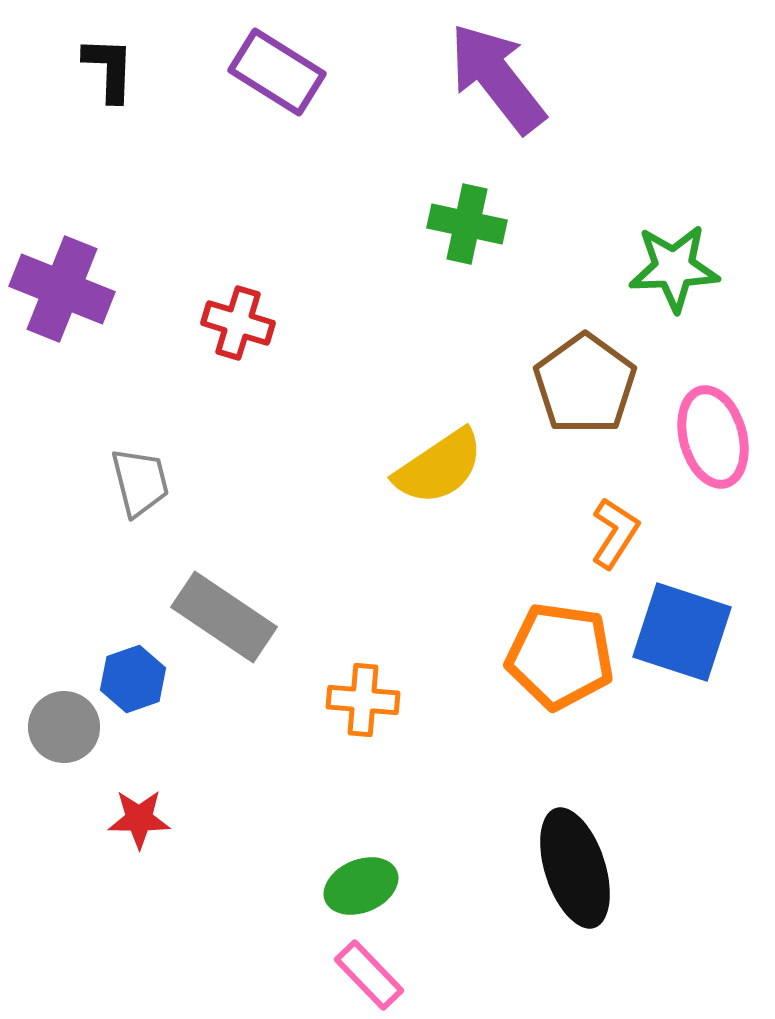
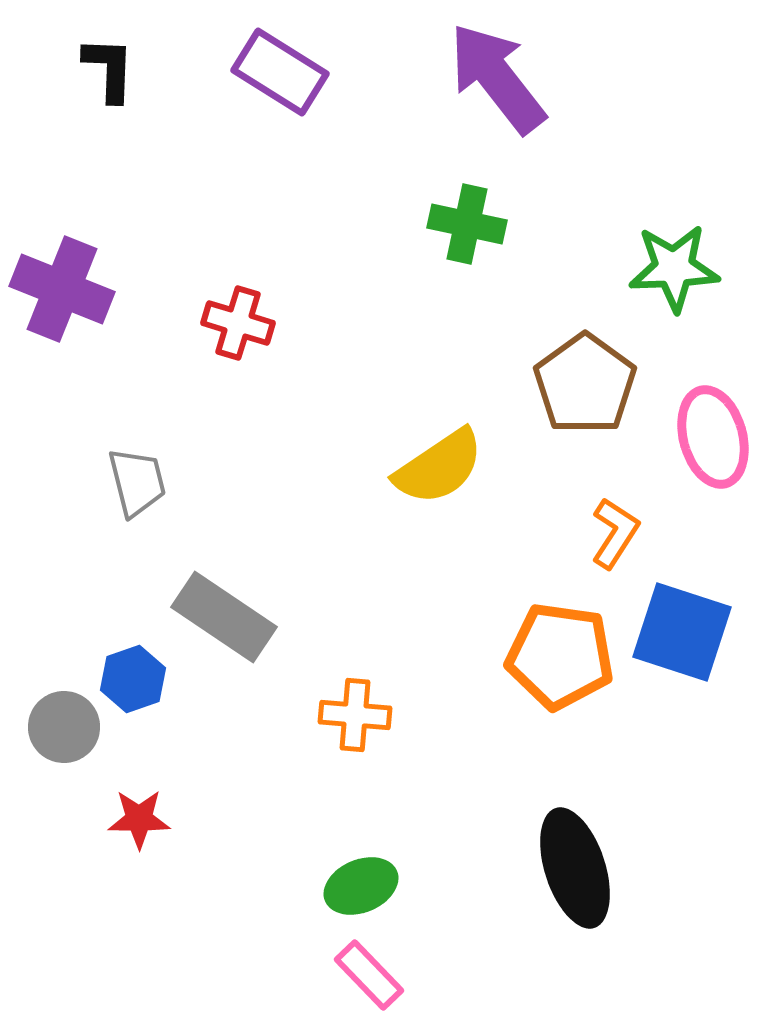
purple rectangle: moved 3 px right
gray trapezoid: moved 3 px left
orange cross: moved 8 px left, 15 px down
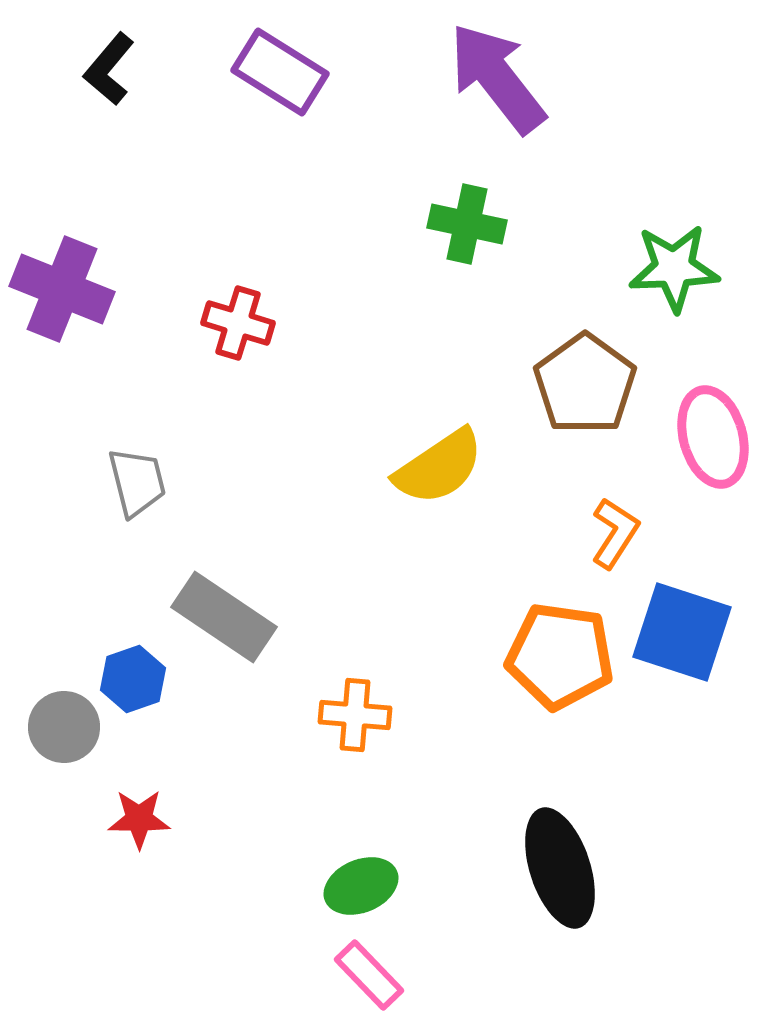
black L-shape: rotated 142 degrees counterclockwise
black ellipse: moved 15 px left
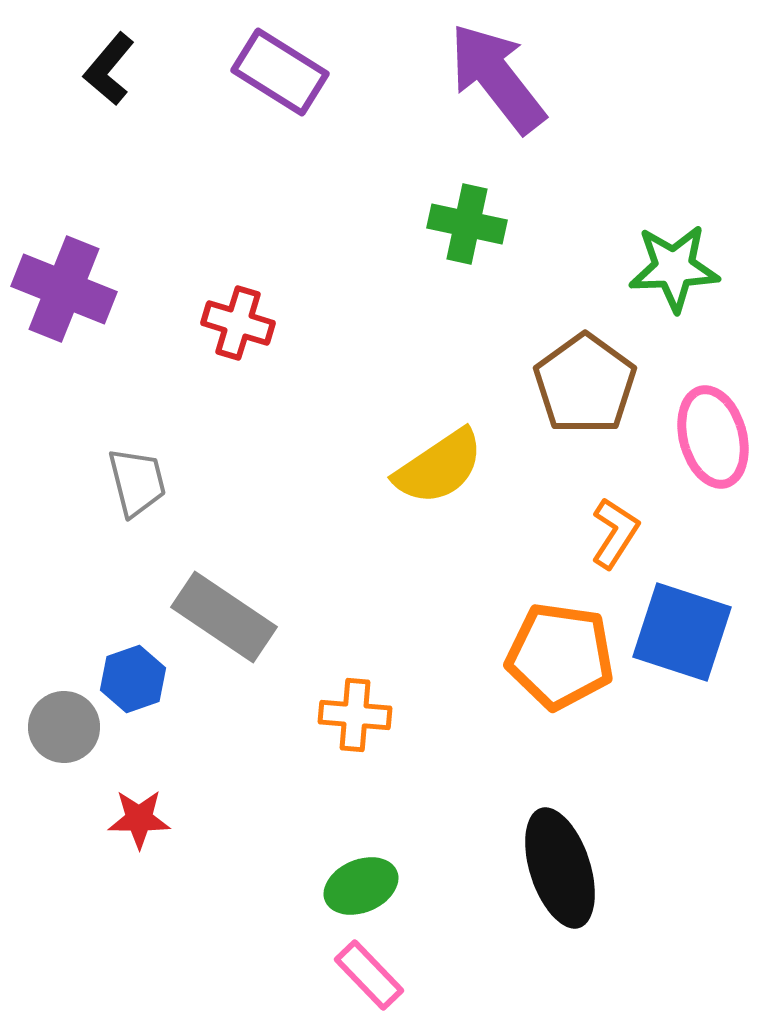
purple cross: moved 2 px right
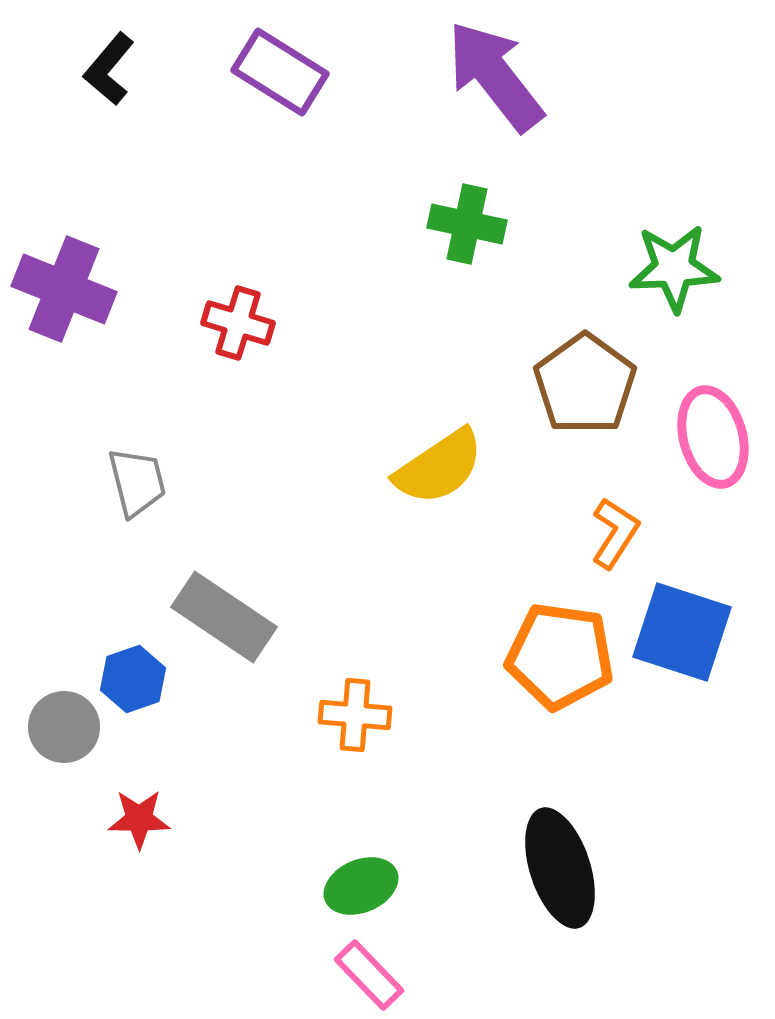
purple arrow: moved 2 px left, 2 px up
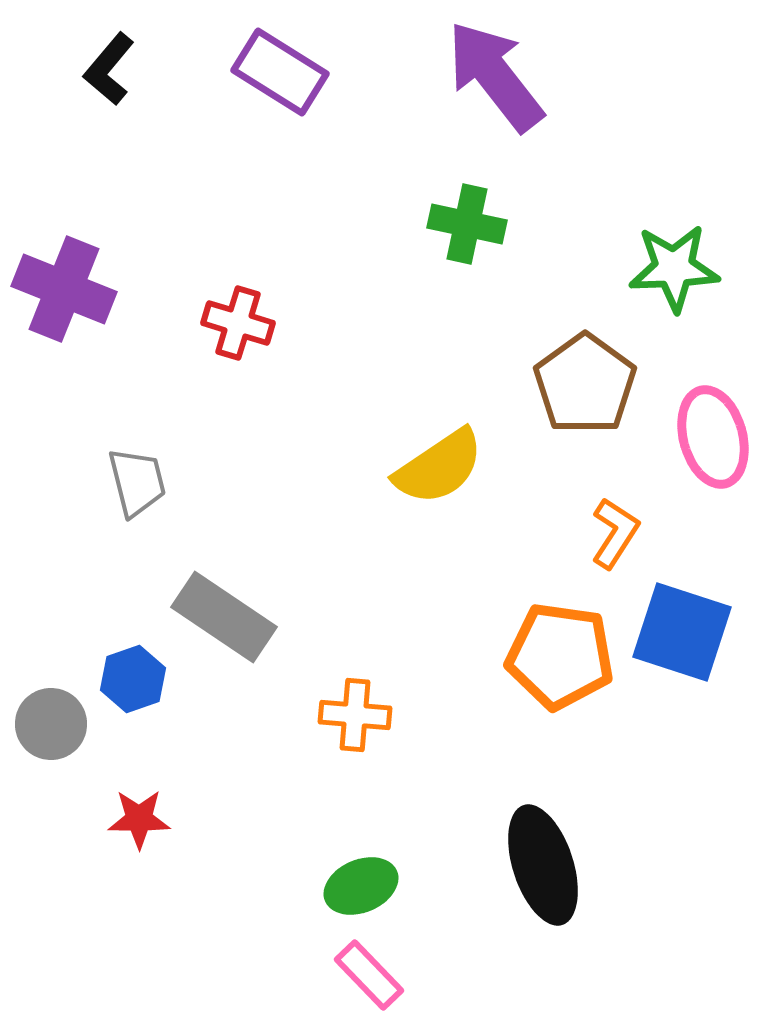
gray circle: moved 13 px left, 3 px up
black ellipse: moved 17 px left, 3 px up
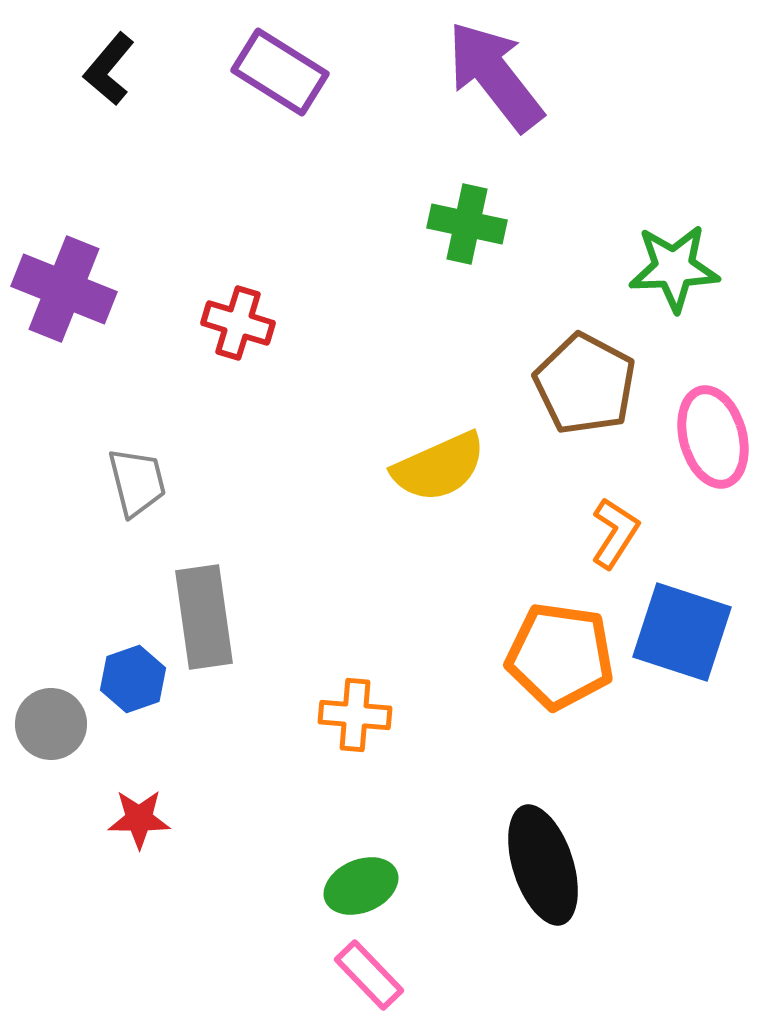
brown pentagon: rotated 8 degrees counterclockwise
yellow semicircle: rotated 10 degrees clockwise
gray rectangle: moved 20 px left; rotated 48 degrees clockwise
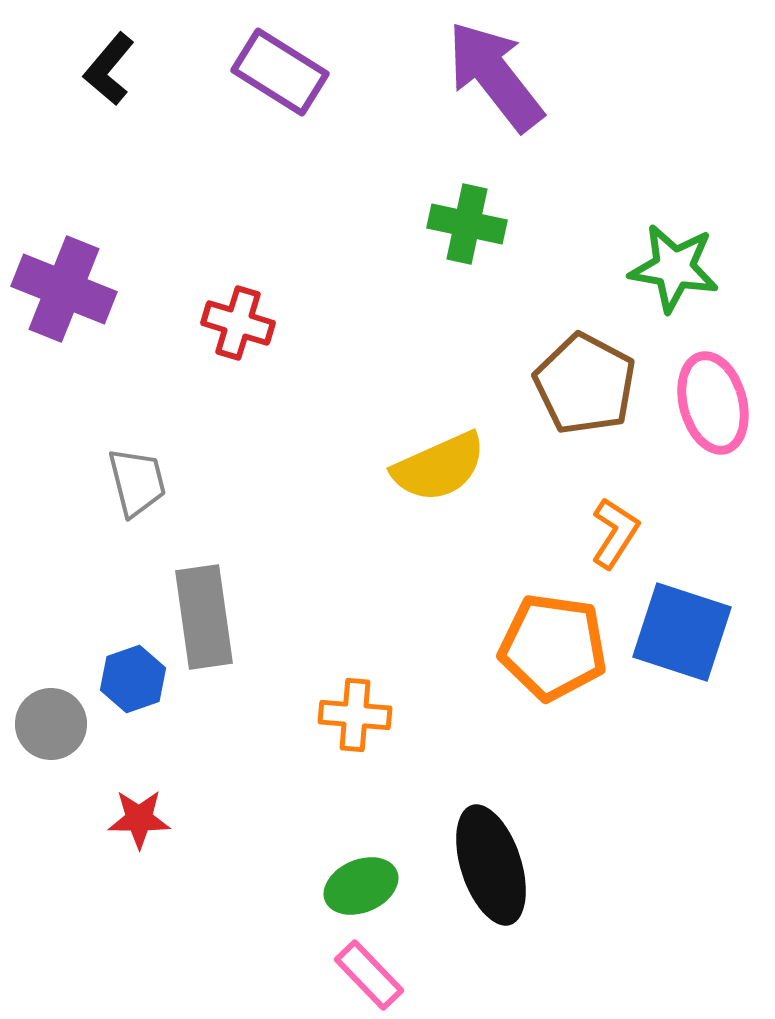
green star: rotated 12 degrees clockwise
pink ellipse: moved 34 px up
orange pentagon: moved 7 px left, 9 px up
black ellipse: moved 52 px left
